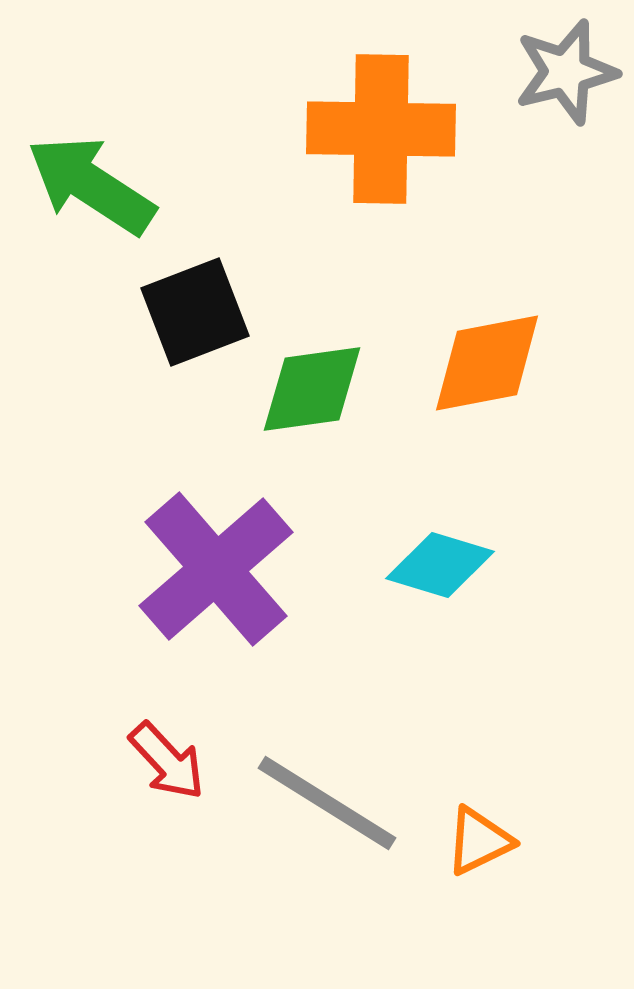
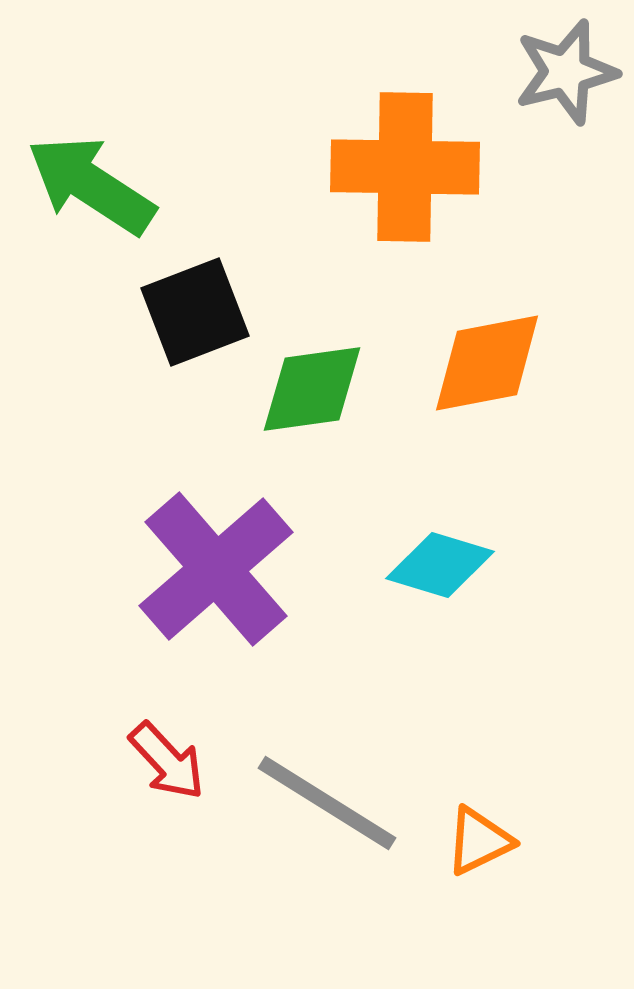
orange cross: moved 24 px right, 38 px down
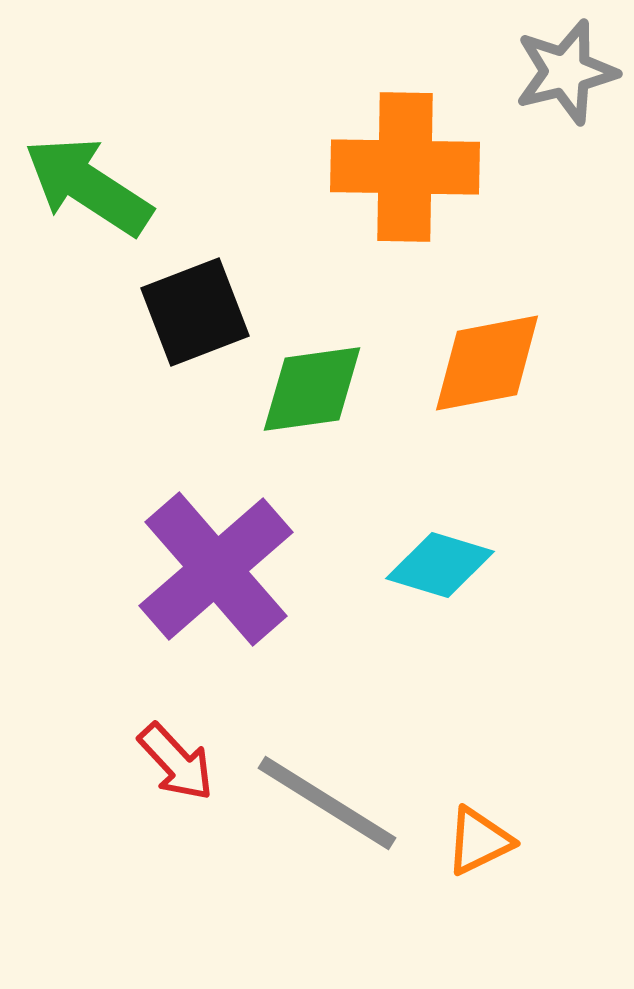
green arrow: moved 3 px left, 1 px down
red arrow: moved 9 px right, 1 px down
